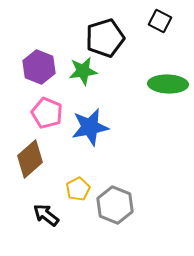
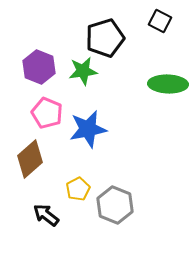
blue star: moved 2 px left, 2 px down
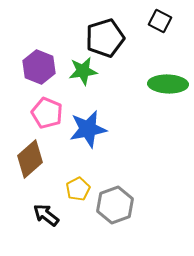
gray hexagon: rotated 18 degrees clockwise
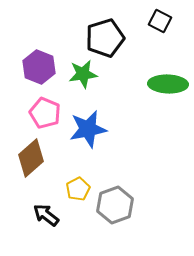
green star: moved 3 px down
pink pentagon: moved 2 px left
brown diamond: moved 1 px right, 1 px up
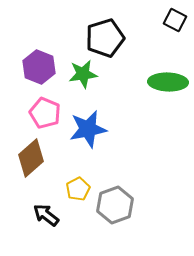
black square: moved 15 px right, 1 px up
green ellipse: moved 2 px up
